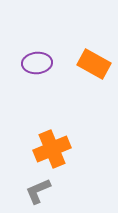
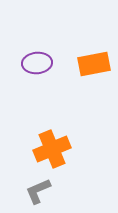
orange rectangle: rotated 40 degrees counterclockwise
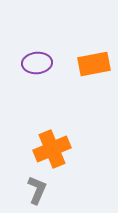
gray L-shape: moved 1 px left, 1 px up; rotated 136 degrees clockwise
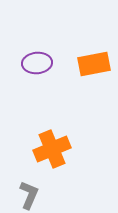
gray L-shape: moved 8 px left, 5 px down
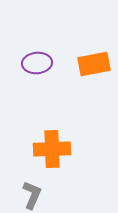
orange cross: rotated 21 degrees clockwise
gray L-shape: moved 3 px right
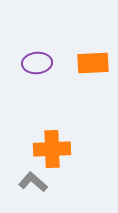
orange rectangle: moved 1 px left, 1 px up; rotated 8 degrees clockwise
gray L-shape: moved 1 px right, 13 px up; rotated 72 degrees counterclockwise
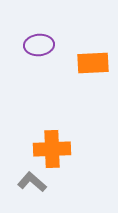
purple ellipse: moved 2 px right, 18 px up
gray L-shape: moved 1 px left
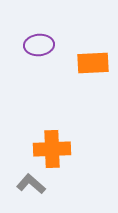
gray L-shape: moved 1 px left, 2 px down
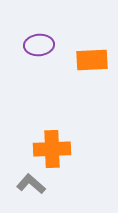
orange rectangle: moved 1 px left, 3 px up
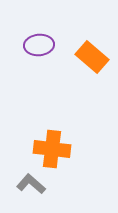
orange rectangle: moved 3 px up; rotated 44 degrees clockwise
orange cross: rotated 9 degrees clockwise
